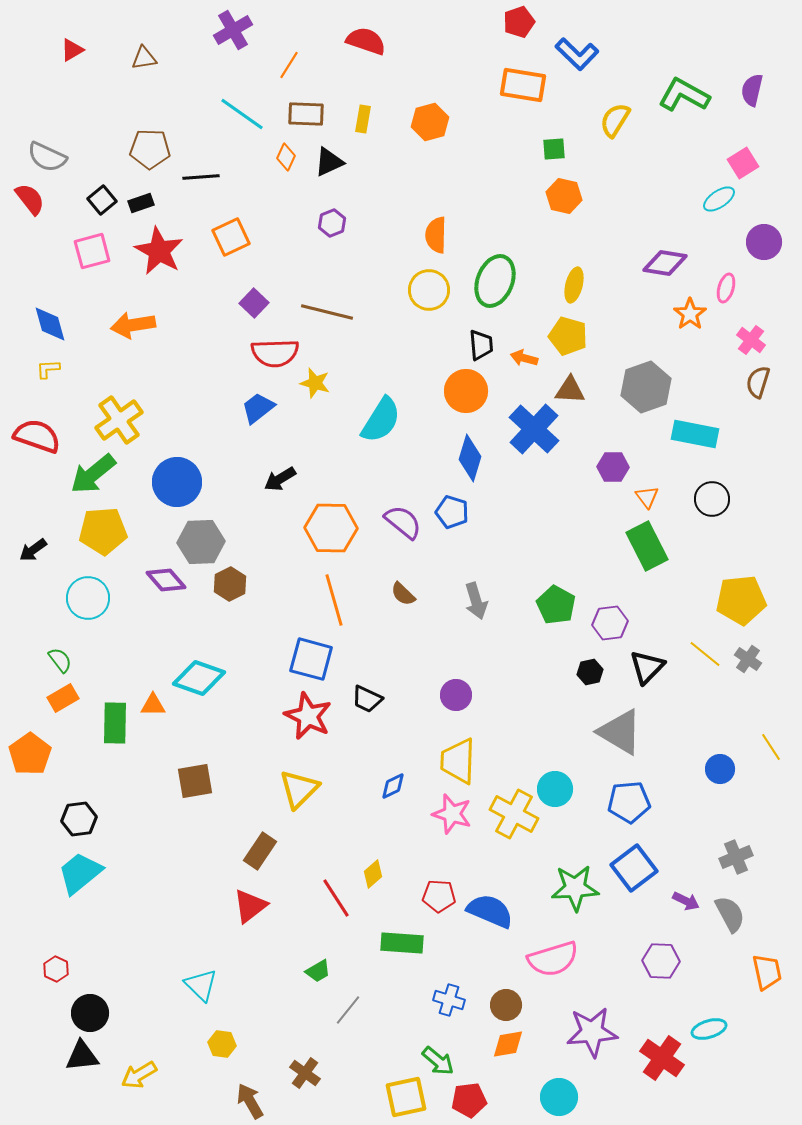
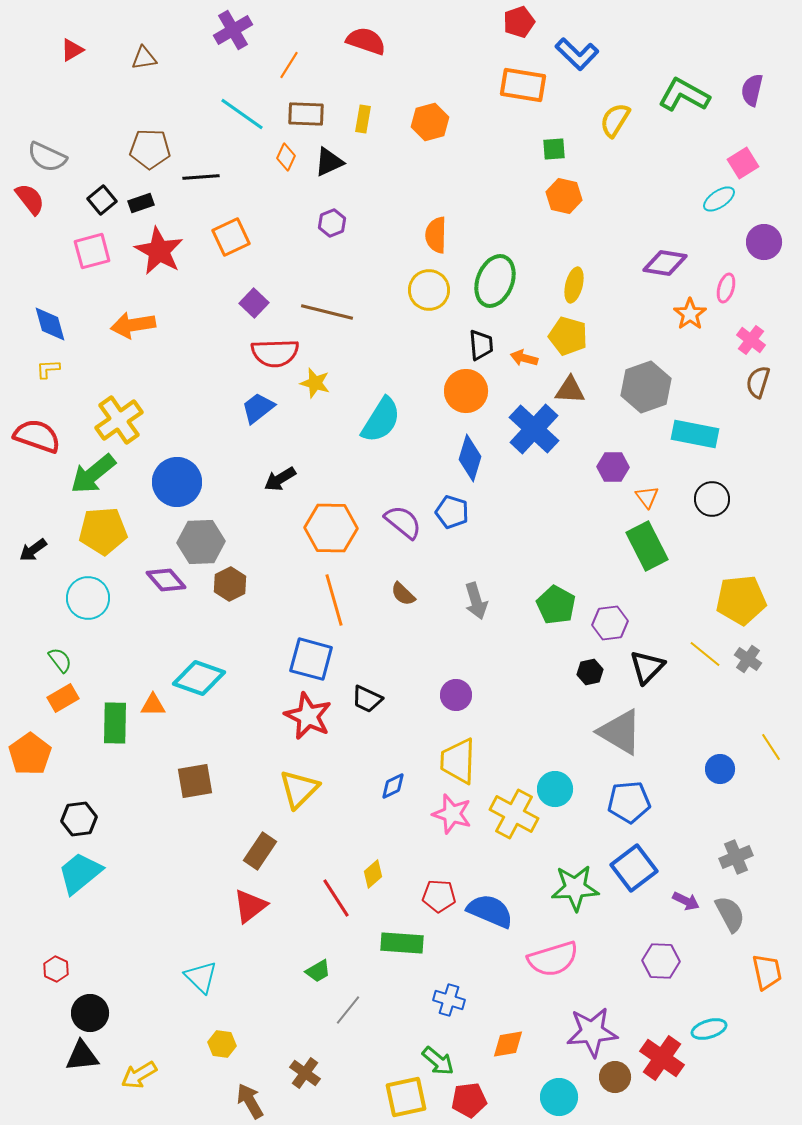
cyan triangle at (201, 985): moved 8 px up
brown circle at (506, 1005): moved 109 px right, 72 px down
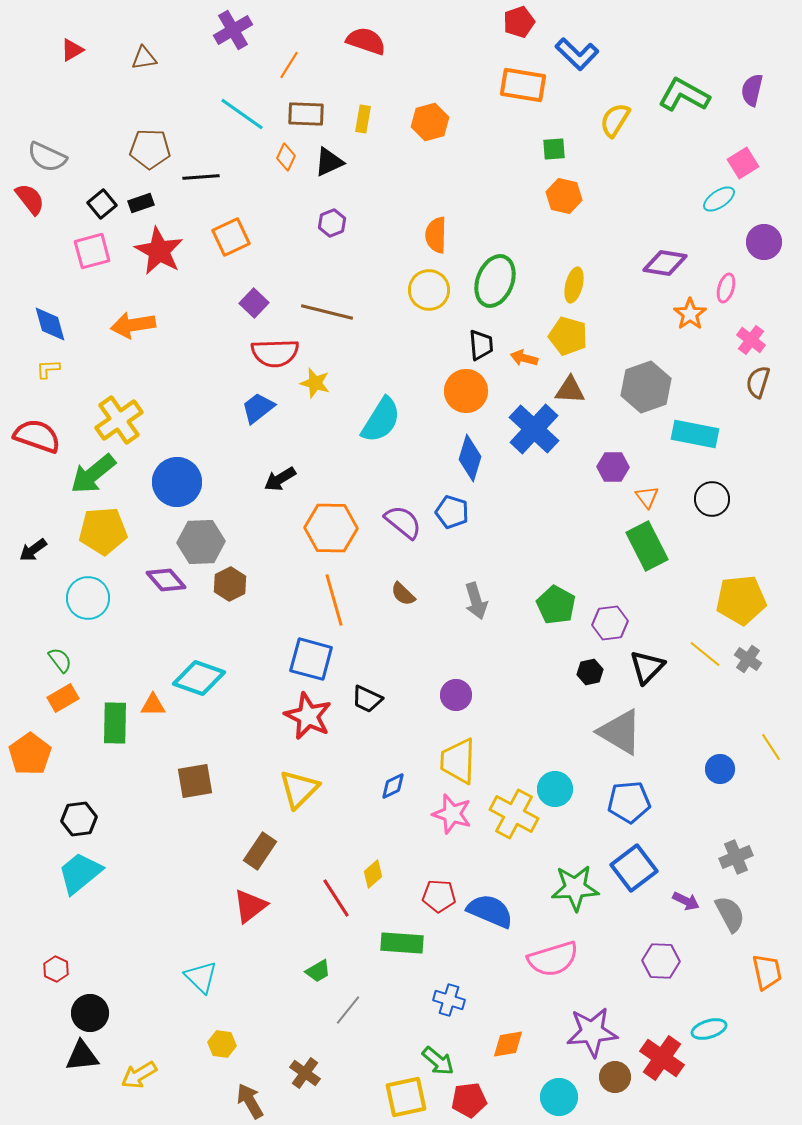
black square at (102, 200): moved 4 px down
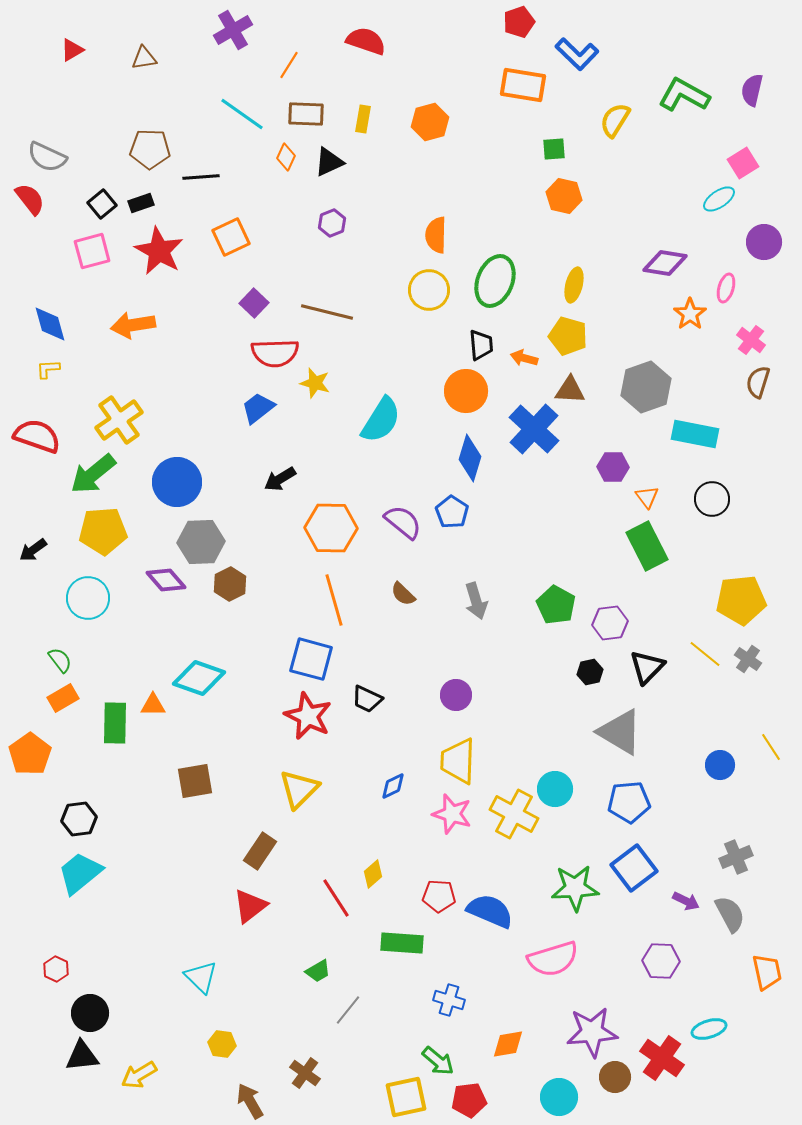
blue pentagon at (452, 512): rotated 16 degrees clockwise
blue circle at (720, 769): moved 4 px up
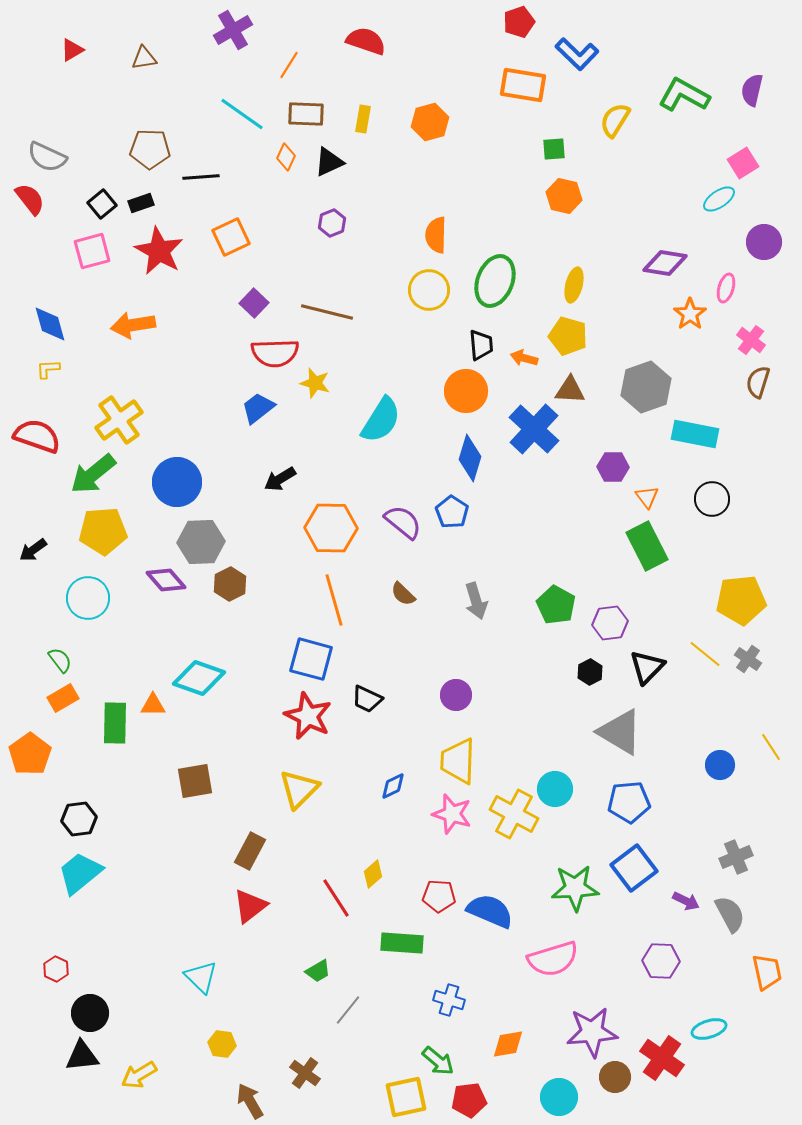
black hexagon at (590, 672): rotated 15 degrees counterclockwise
brown rectangle at (260, 851): moved 10 px left; rotated 6 degrees counterclockwise
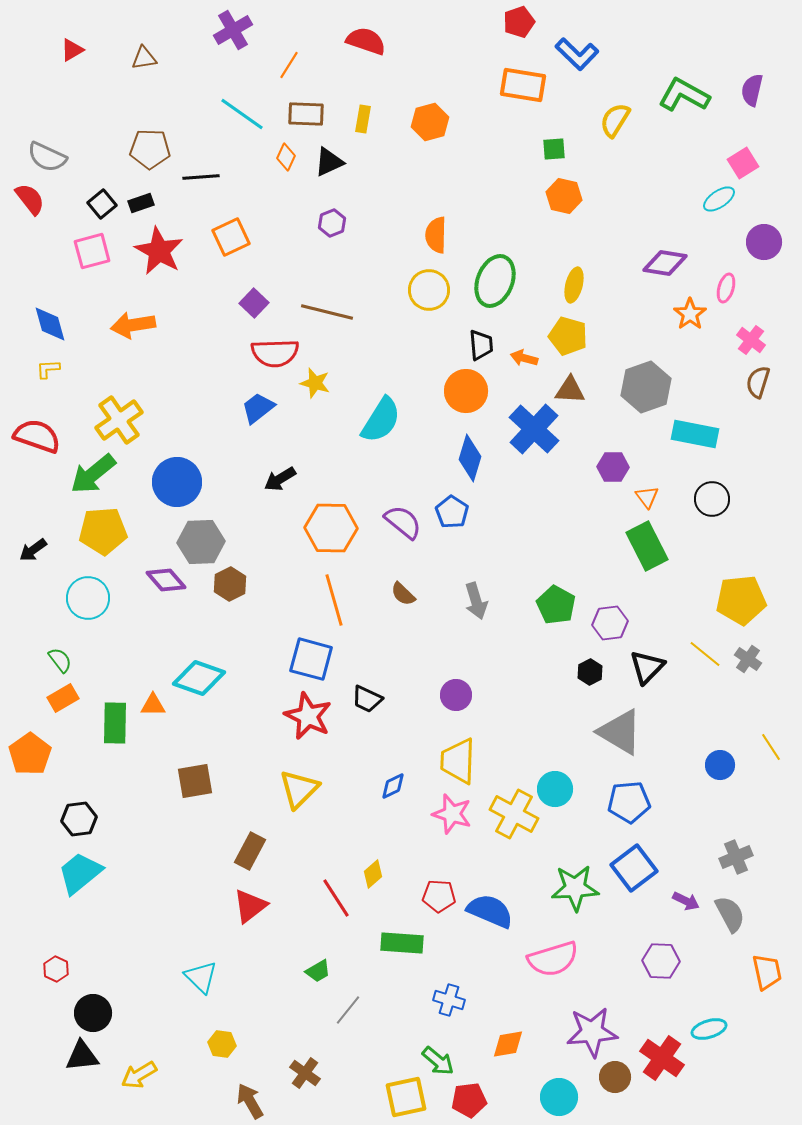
black circle at (90, 1013): moved 3 px right
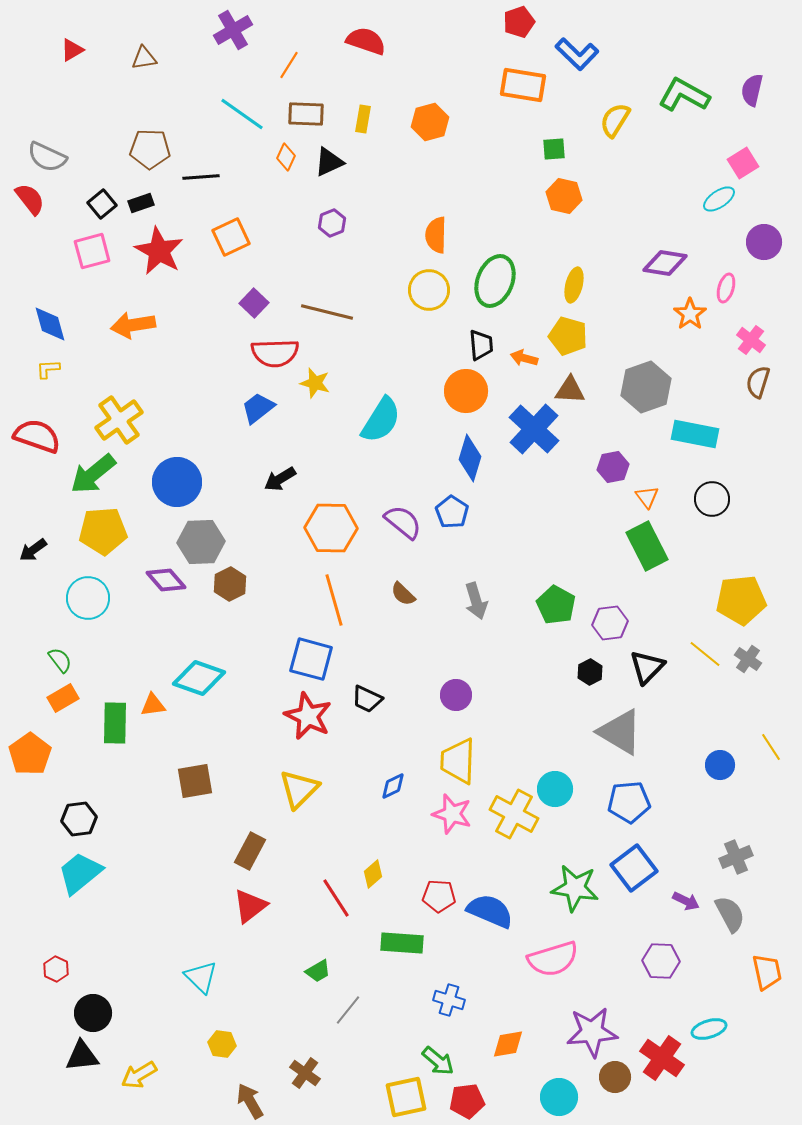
purple hexagon at (613, 467): rotated 12 degrees counterclockwise
orange triangle at (153, 705): rotated 8 degrees counterclockwise
green star at (575, 888): rotated 12 degrees clockwise
red pentagon at (469, 1100): moved 2 px left, 1 px down
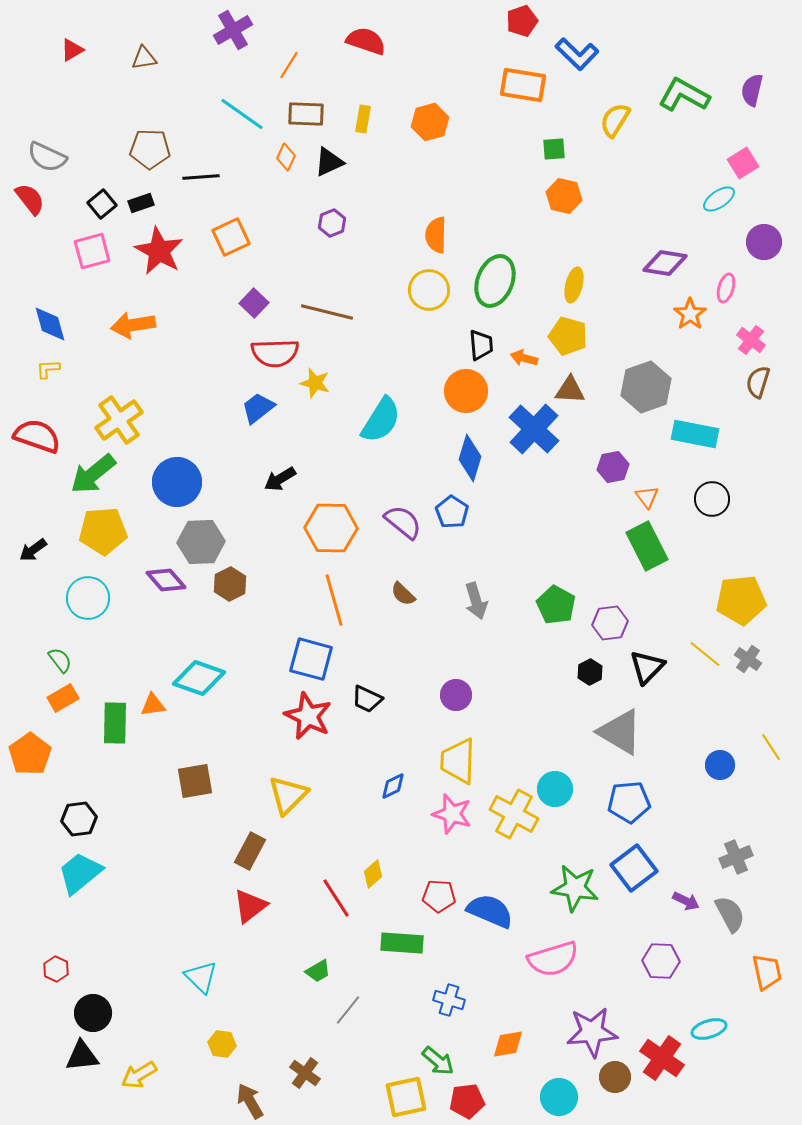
red pentagon at (519, 22): moved 3 px right, 1 px up
yellow triangle at (299, 789): moved 11 px left, 6 px down
